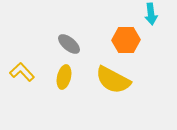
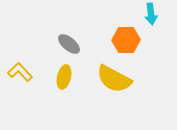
yellow L-shape: moved 2 px left
yellow semicircle: moved 1 px right, 1 px up
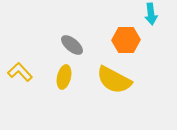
gray ellipse: moved 3 px right, 1 px down
yellow semicircle: moved 1 px down
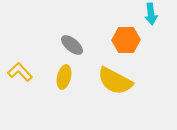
yellow semicircle: moved 1 px right, 1 px down
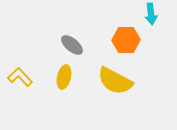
yellow L-shape: moved 5 px down
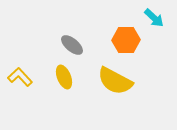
cyan arrow: moved 3 px right, 4 px down; rotated 40 degrees counterclockwise
yellow ellipse: rotated 35 degrees counterclockwise
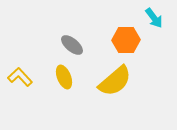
cyan arrow: rotated 10 degrees clockwise
yellow semicircle: rotated 69 degrees counterclockwise
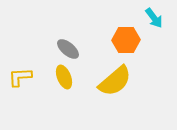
gray ellipse: moved 4 px left, 4 px down
yellow L-shape: rotated 50 degrees counterclockwise
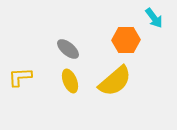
yellow ellipse: moved 6 px right, 4 px down
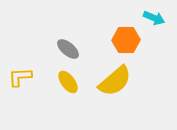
cyan arrow: rotated 30 degrees counterclockwise
yellow ellipse: moved 2 px left, 1 px down; rotated 15 degrees counterclockwise
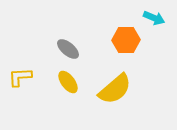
yellow semicircle: moved 8 px down
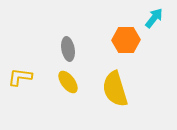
cyan arrow: rotated 75 degrees counterclockwise
gray ellipse: rotated 40 degrees clockwise
yellow L-shape: rotated 10 degrees clockwise
yellow semicircle: rotated 114 degrees clockwise
